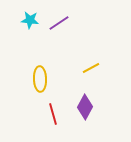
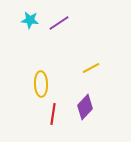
yellow ellipse: moved 1 px right, 5 px down
purple diamond: rotated 15 degrees clockwise
red line: rotated 25 degrees clockwise
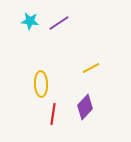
cyan star: moved 1 px down
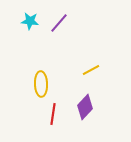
purple line: rotated 15 degrees counterclockwise
yellow line: moved 2 px down
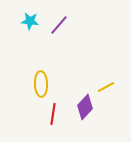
purple line: moved 2 px down
yellow line: moved 15 px right, 17 px down
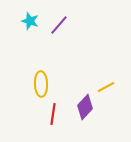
cyan star: rotated 12 degrees clockwise
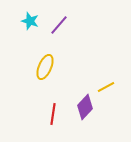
yellow ellipse: moved 4 px right, 17 px up; rotated 25 degrees clockwise
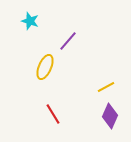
purple line: moved 9 px right, 16 px down
purple diamond: moved 25 px right, 9 px down; rotated 20 degrees counterclockwise
red line: rotated 40 degrees counterclockwise
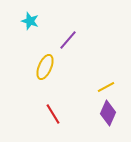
purple line: moved 1 px up
purple diamond: moved 2 px left, 3 px up
